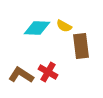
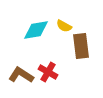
cyan diamond: moved 1 px left, 2 px down; rotated 12 degrees counterclockwise
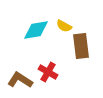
brown L-shape: moved 1 px left, 5 px down
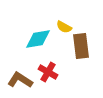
yellow semicircle: moved 1 px down
cyan diamond: moved 2 px right, 9 px down
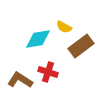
brown rectangle: rotated 60 degrees clockwise
red cross: rotated 12 degrees counterclockwise
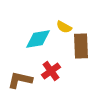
brown rectangle: rotated 55 degrees counterclockwise
red cross: moved 3 px right, 1 px up; rotated 36 degrees clockwise
brown L-shape: rotated 20 degrees counterclockwise
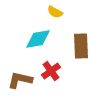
yellow semicircle: moved 9 px left, 15 px up
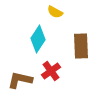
cyan diamond: rotated 48 degrees counterclockwise
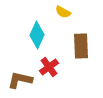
yellow semicircle: moved 8 px right
cyan diamond: moved 1 px left, 4 px up; rotated 8 degrees counterclockwise
red cross: moved 2 px left, 4 px up
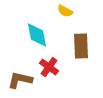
yellow semicircle: moved 2 px right, 1 px up
cyan diamond: rotated 36 degrees counterclockwise
red cross: rotated 18 degrees counterclockwise
